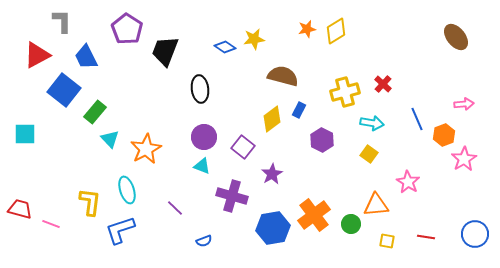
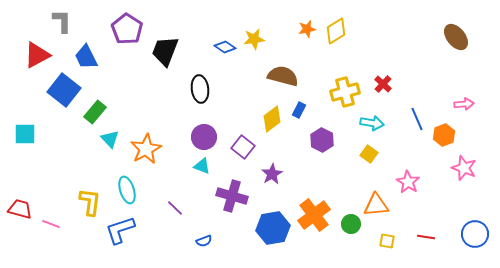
pink star at (464, 159): moved 9 px down; rotated 20 degrees counterclockwise
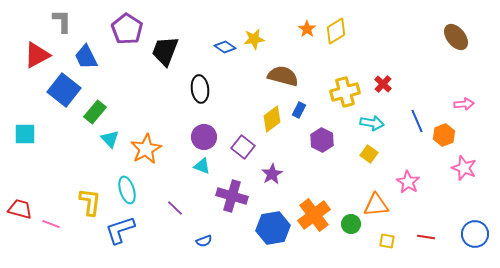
orange star at (307, 29): rotated 24 degrees counterclockwise
blue line at (417, 119): moved 2 px down
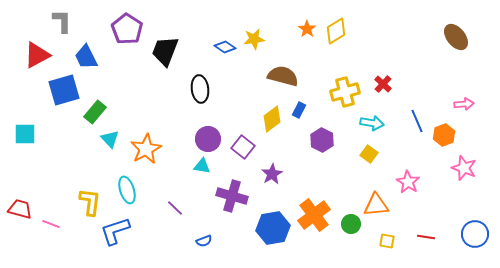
blue square at (64, 90): rotated 36 degrees clockwise
purple circle at (204, 137): moved 4 px right, 2 px down
cyan triangle at (202, 166): rotated 12 degrees counterclockwise
blue L-shape at (120, 230): moved 5 px left, 1 px down
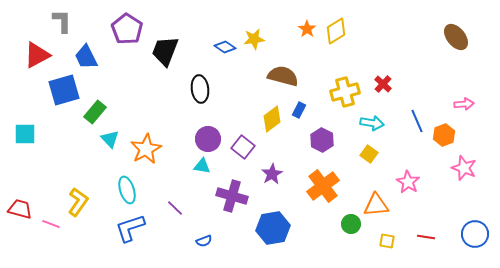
yellow L-shape at (90, 202): moved 12 px left; rotated 28 degrees clockwise
orange cross at (314, 215): moved 9 px right, 29 px up
blue L-shape at (115, 231): moved 15 px right, 3 px up
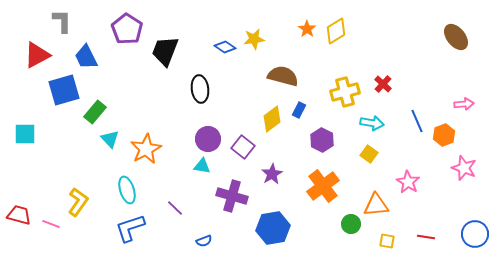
red trapezoid at (20, 209): moved 1 px left, 6 px down
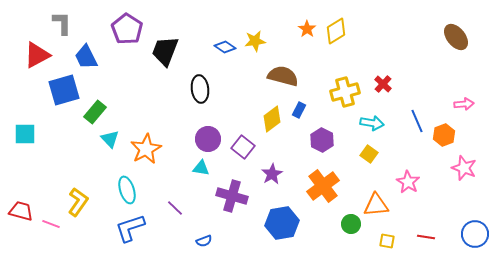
gray L-shape at (62, 21): moved 2 px down
yellow star at (254, 39): moved 1 px right, 2 px down
cyan triangle at (202, 166): moved 1 px left, 2 px down
red trapezoid at (19, 215): moved 2 px right, 4 px up
blue hexagon at (273, 228): moved 9 px right, 5 px up
